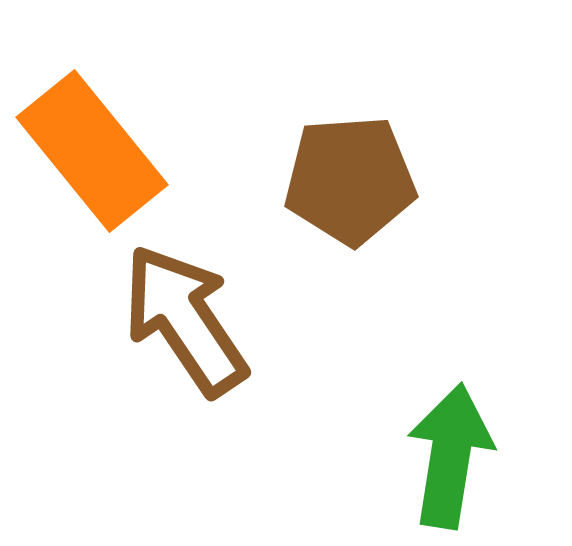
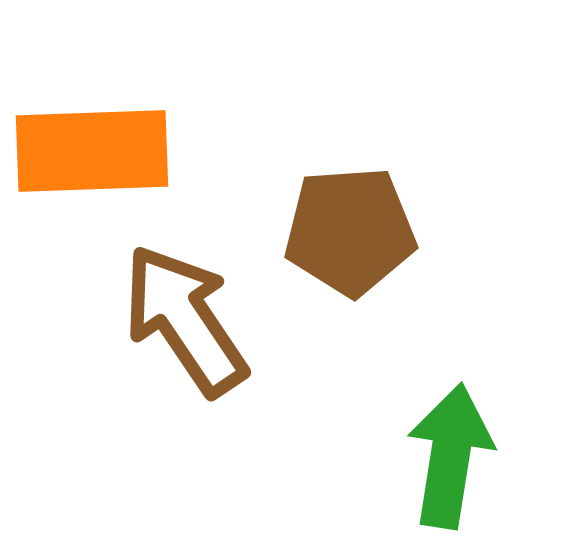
orange rectangle: rotated 53 degrees counterclockwise
brown pentagon: moved 51 px down
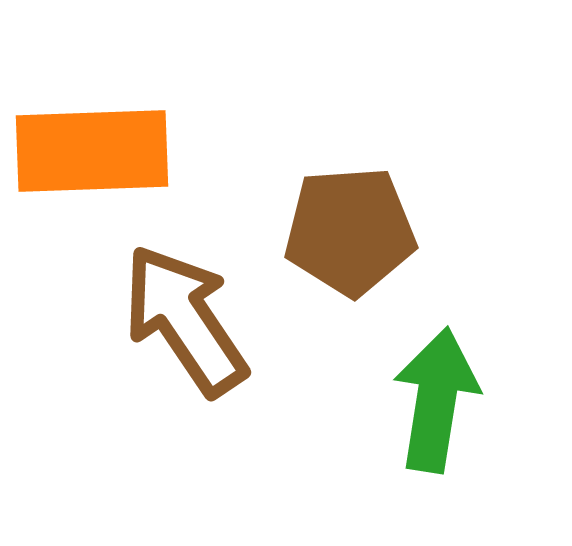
green arrow: moved 14 px left, 56 px up
